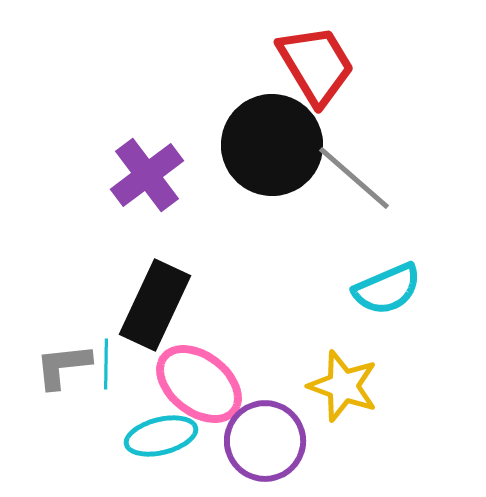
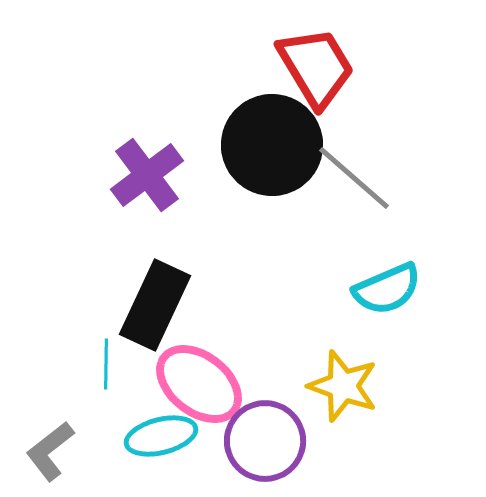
red trapezoid: moved 2 px down
gray L-shape: moved 13 px left, 85 px down; rotated 32 degrees counterclockwise
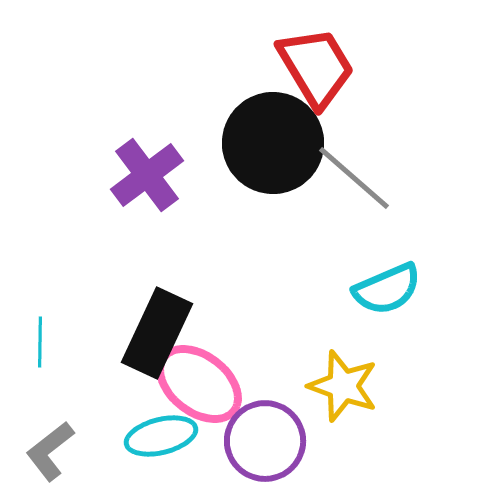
black circle: moved 1 px right, 2 px up
black rectangle: moved 2 px right, 28 px down
cyan line: moved 66 px left, 22 px up
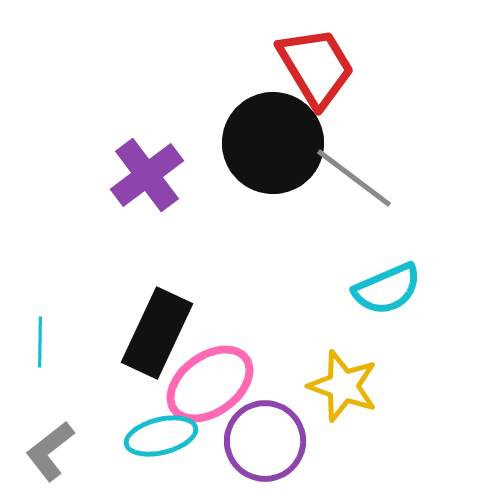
gray line: rotated 4 degrees counterclockwise
pink ellipse: moved 11 px right; rotated 74 degrees counterclockwise
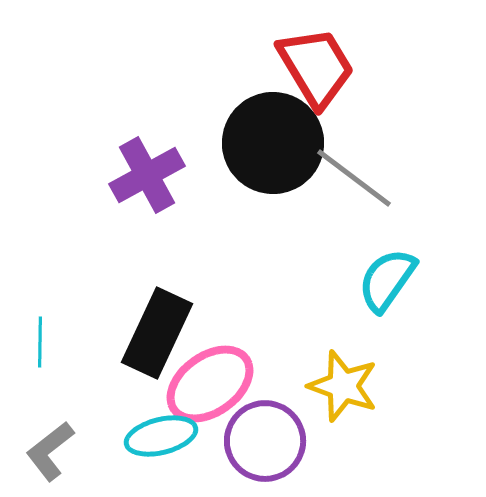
purple cross: rotated 8 degrees clockwise
cyan semicircle: moved 9 px up; rotated 148 degrees clockwise
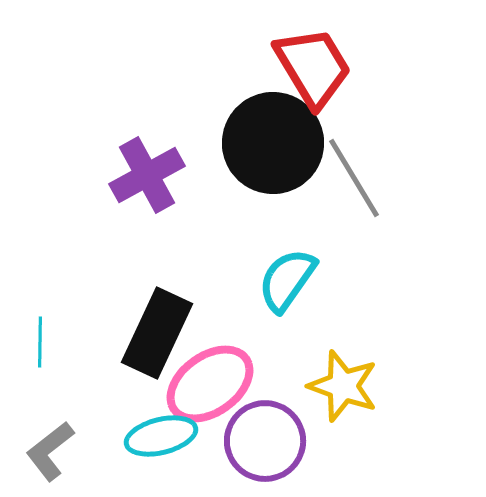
red trapezoid: moved 3 px left
gray line: rotated 22 degrees clockwise
cyan semicircle: moved 100 px left
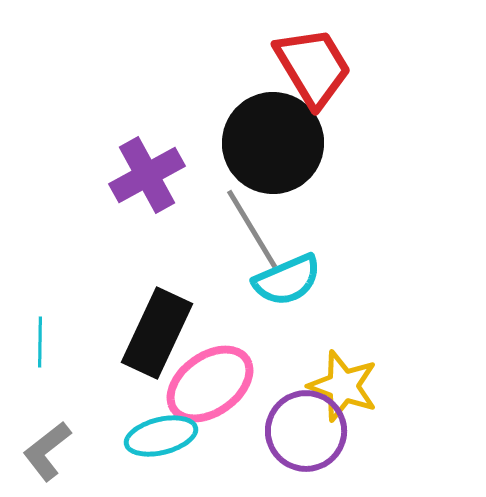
gray line: moved 102 px left, 51 px down
cyan semicircle: rotated 148 degrees counterclockwise
purple circle: moved 41 px right, 10 px up
gray L-shape: moved 3 px left
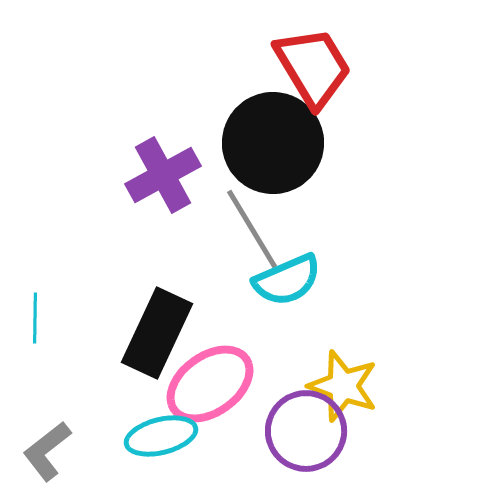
purple cross: moved 16 px right
cyan line: moved 5 px left, 24 px up
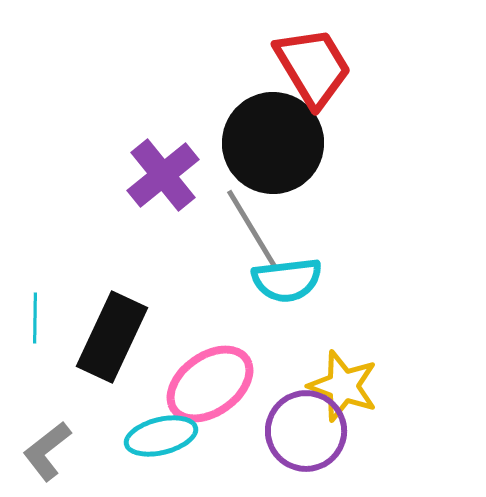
purple cross: rotated 10 degrees counterclockwise
cyan semicircle: rotated 16 degrees clockwise
black rectangle: moved 45 px left, 4 px down
